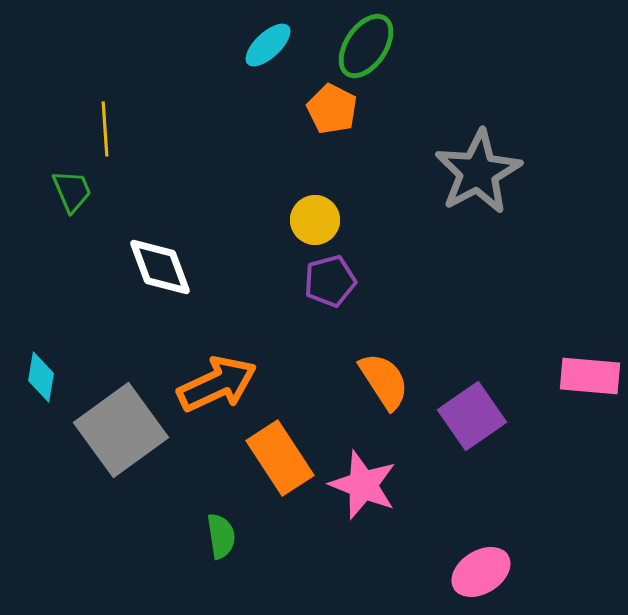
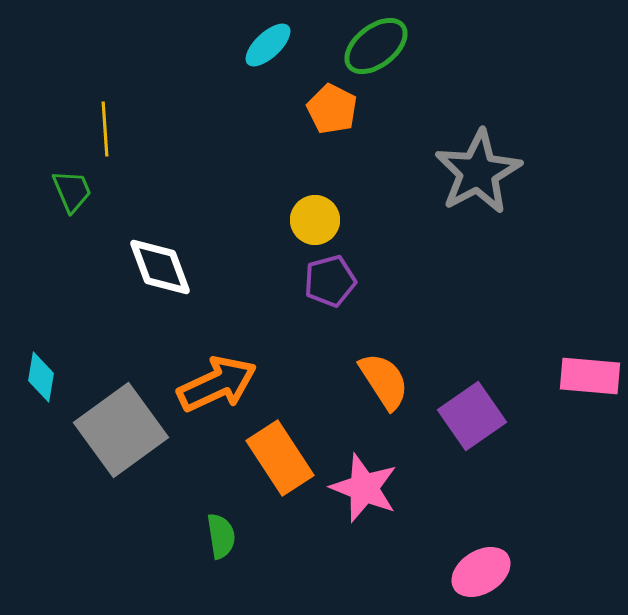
green ellipse: moved 10 px right; rotated 18 degrees clockwise
pink star: moved 1 px right, 3 px down
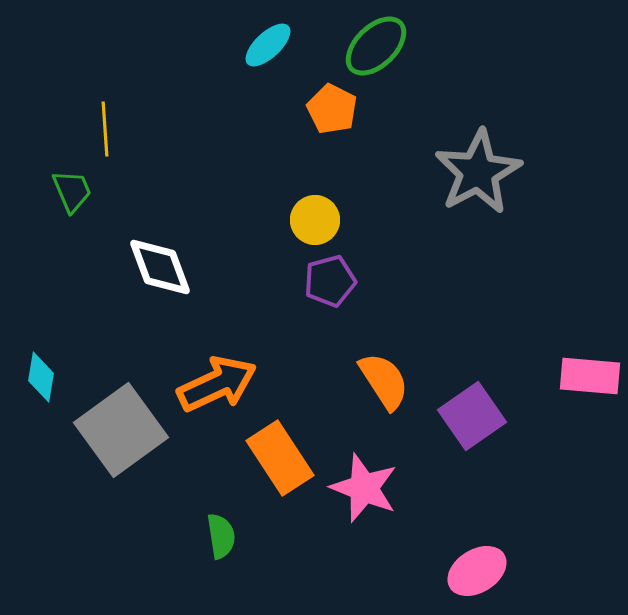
green ellipse: rotated 6 degrees counterclockwise
pink ellipse: moved 4 px left, 1 px up
